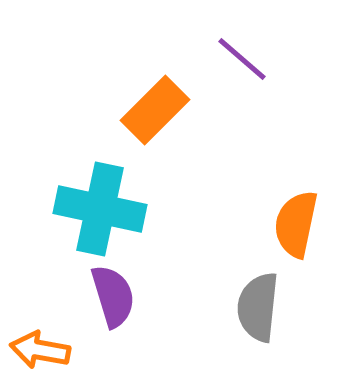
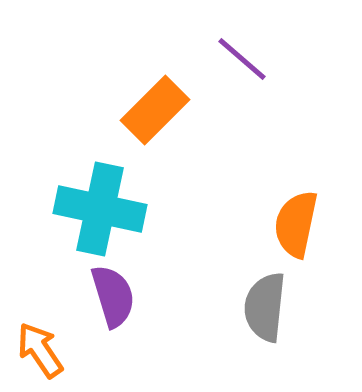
gray semicircle: moved 7 px right
orange arrow: rotated 46 degrees clockwise
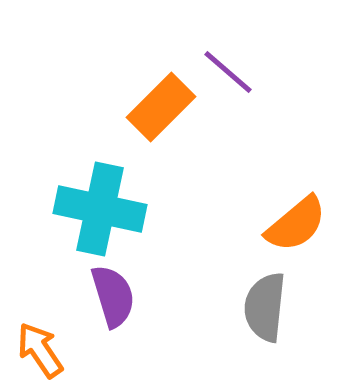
purple line: moved 14 px left, 13 px down
orange rectangle: moved 6 px right, 3 px up
orange semicircle: rotated 142 degrees counterclockwise
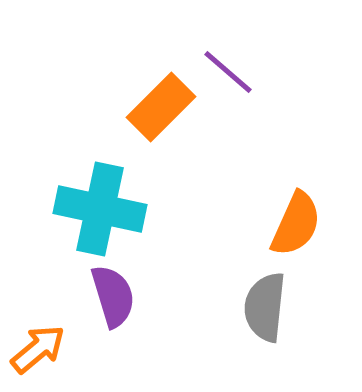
orange semicircle: rotated 26 degrees counterclockwise
orange arrow: moved 2 px left, 1 px up; rotated 84 degrees clockwise
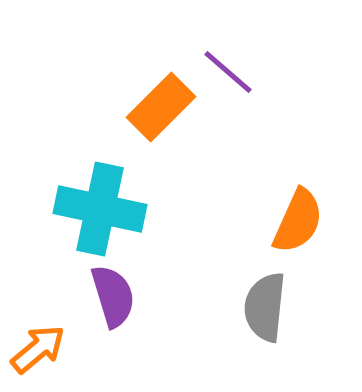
orange semicircle: moved 2 px right, 3 px up
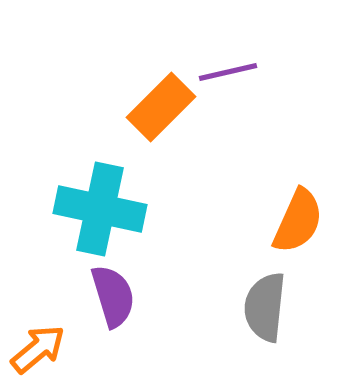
purple line: rotated 54 degrees counterclockwise
